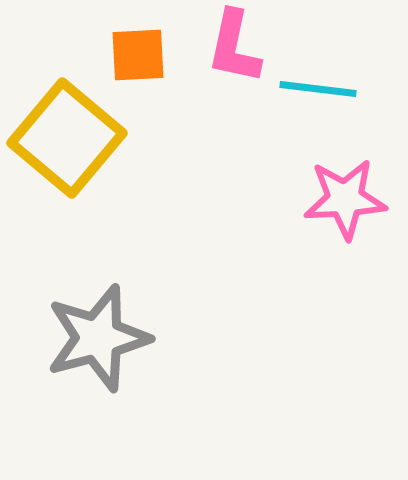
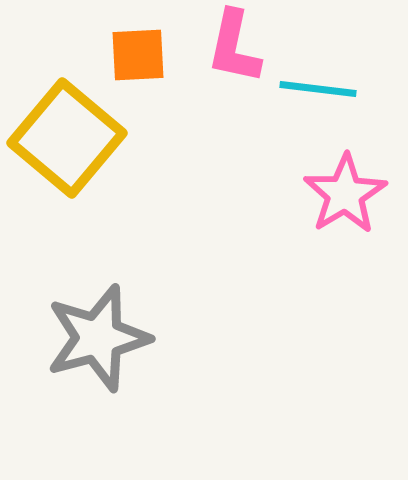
pink star: moved 5 px up; rotated 28 degrees counterclockwise
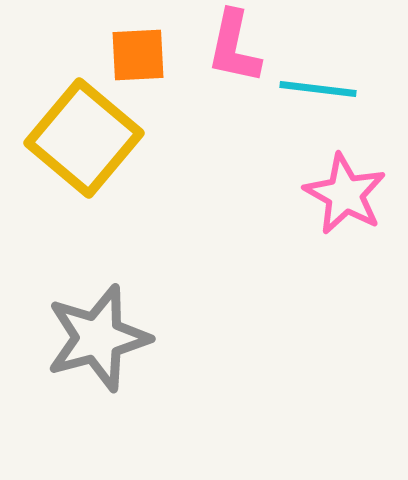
yellow square: moved 17 px right
pink star: rotated 12 degrees counterclockwise
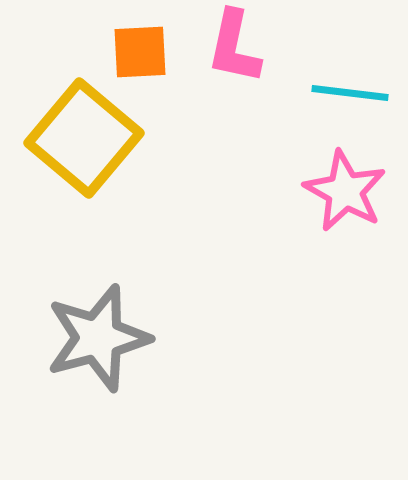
orange square: moved 2 px right, 3 px up
cyan line: moved 32 px right, 4 px down
pink star: moved 3 px up
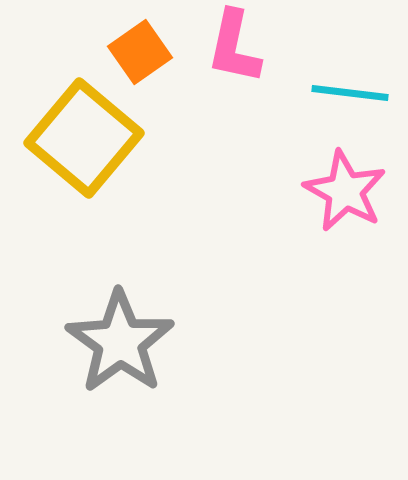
orange square: rotated 32 degrees counterclockwise
gray star: moved 22 px right, 4 px down; rotated 21 degrees counterclockwise
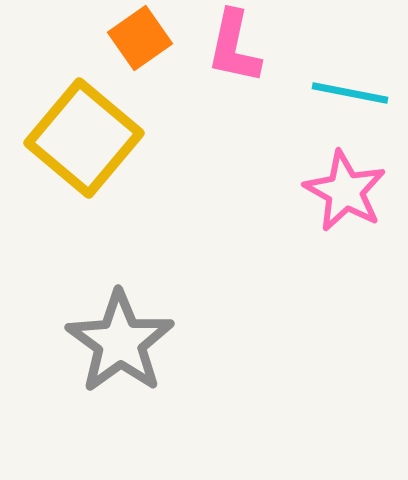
orange square: moved 14 px up
cyan line: rotated 4 degrees clockwise
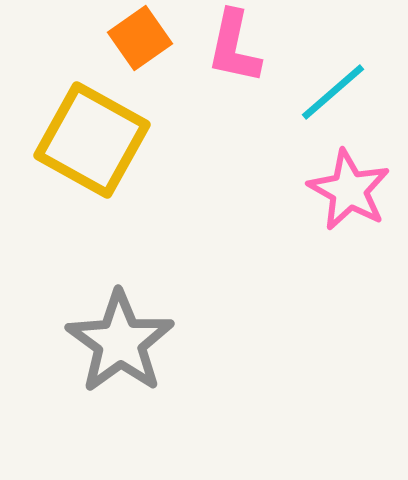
cyan line: moved 17 px left, 1 px up; rotated 52 degrees counterclockwise
yellow square: moved 8 px right, 2 px down; rotated 11 degrees counterclockwise
pink star: moved 4 px right, 1 px up
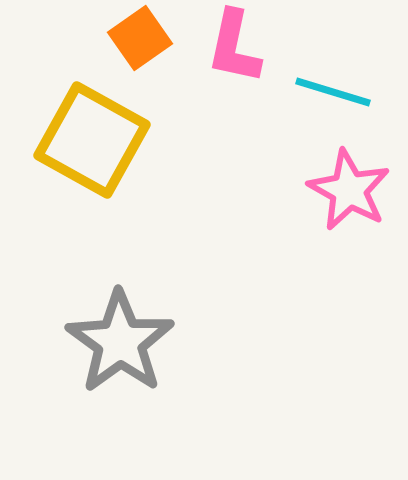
cyan line: rotated 58 degrees clockwise
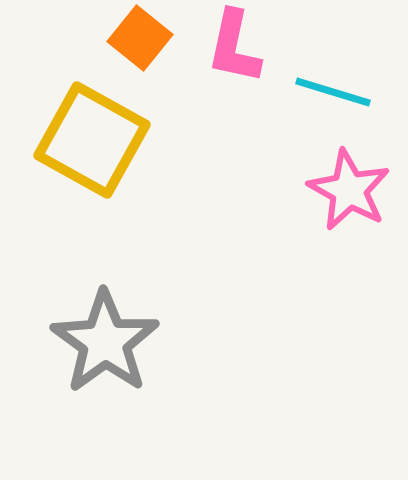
orange square: rotated 16 degrees counterclockwise
gray star: moved 15 px left
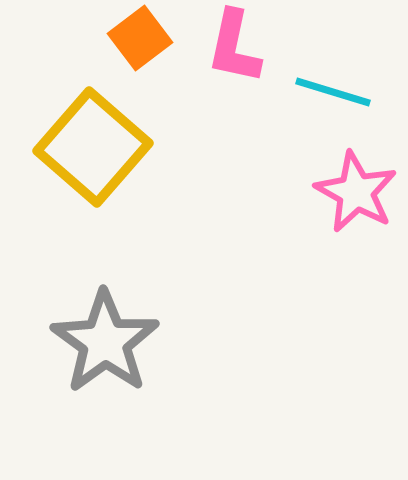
orange square: rotated 14 degrees clockwise
yellow square: moved 1 px right, 7 px down; rotated 12 degrees clockwise
pink star: moved 7 px right, 2 px down
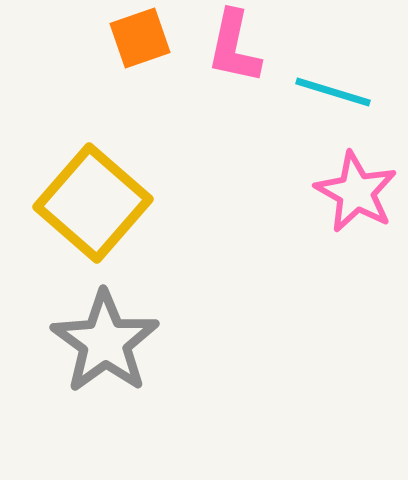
orange square: rotated 18 degrees clockwise
yellow square: moved 56 px down
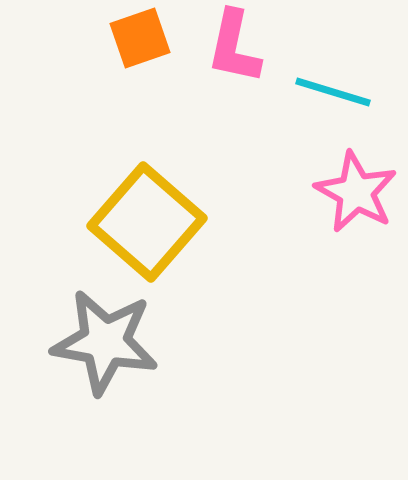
yellow square: moved 54 px right, 19 px down
gray star: rotated 26 degrees counterclockwise
